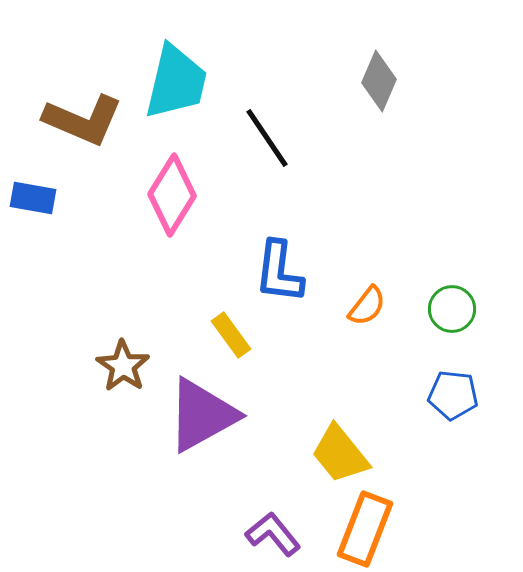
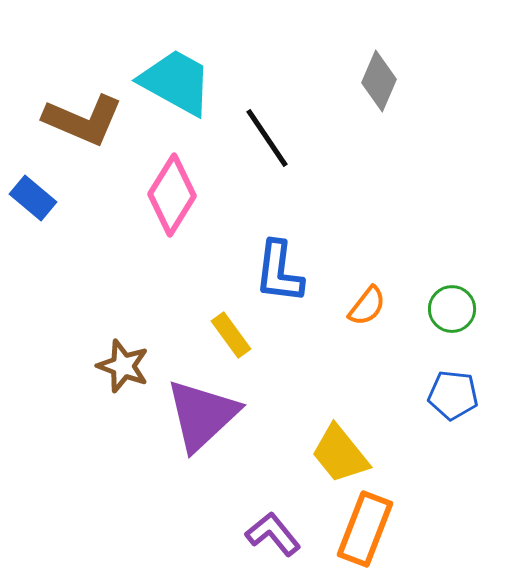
cyan trapezoid: rotated 74 degrees counterclockwise
blue rectangle: rotated 30 degrees clockwise
brown star: rotated 14 degrees counterclockwise
purple triangle: rotated 14 degrees counterclockwise
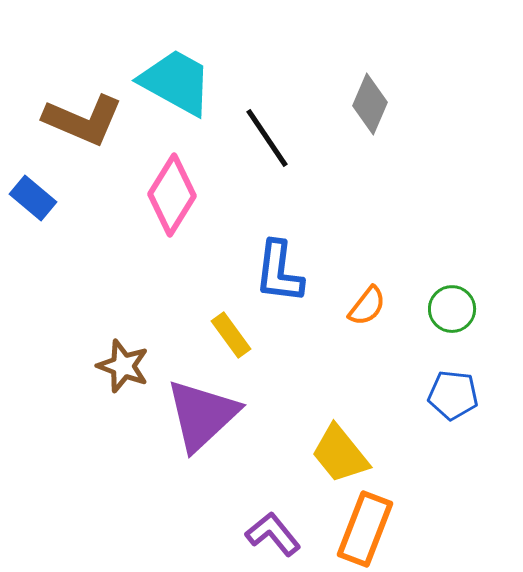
gray diamond: moved 9 px left, 23 px down
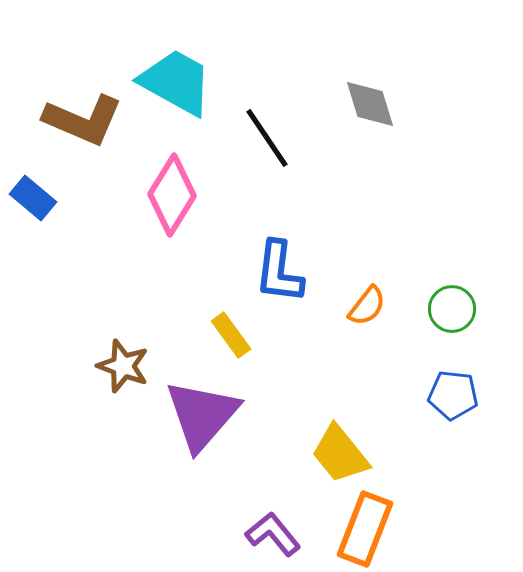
gray diamond: rotated 40 degrees counterclockwise
purple triangle: rotated 6 degrees counterclockwise
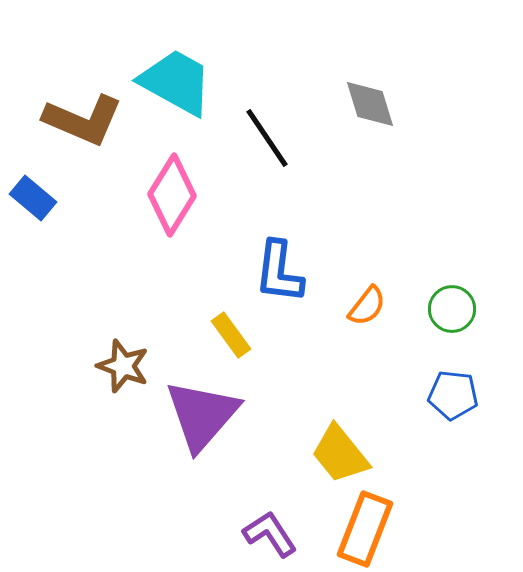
purple L-shape: moved 3 px left; rotated 6 degrees clockwise
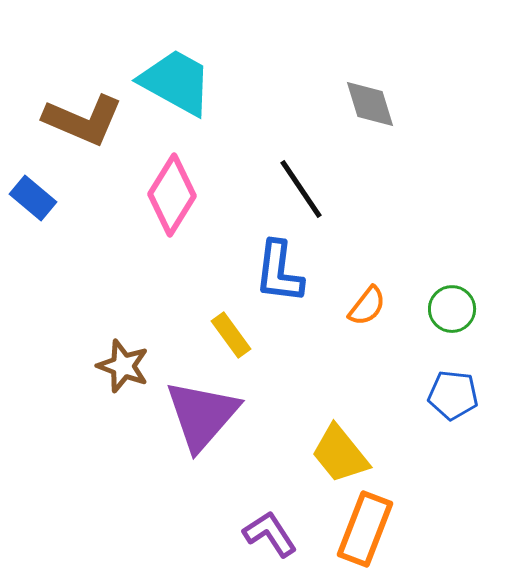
black line: moved 34 px right, 51 px down
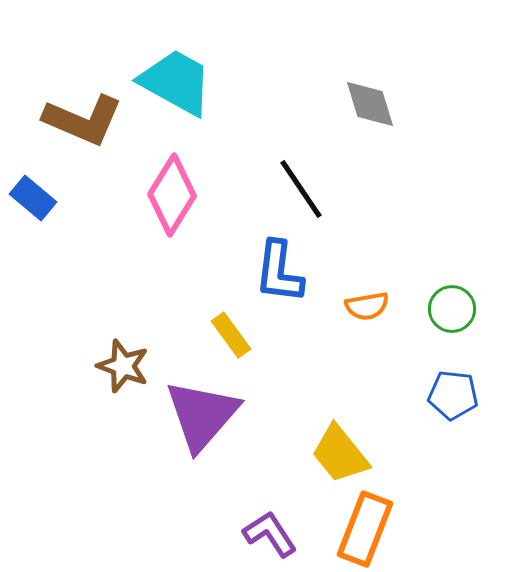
orange semicircle: rotated 42 degrees clockwise
